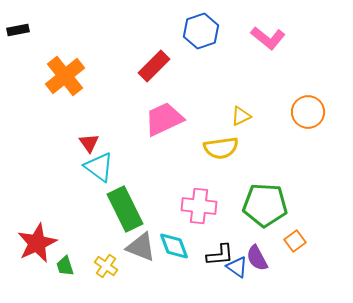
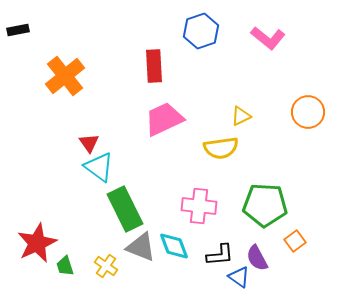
red rectangle: rotated 48 degrees counterclockwise
blue triangle: moved 2 px right, 10 px down
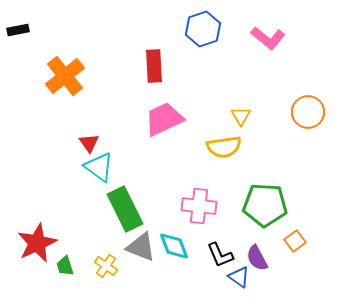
blue hexagon: moved 2 px right, 2 px up
yellow triangle: rotated 35 degrees counterclockwise
yellow semicircle: moved 3 px right, 1 px up
black L-shape: rotated 72 degrees clockwise
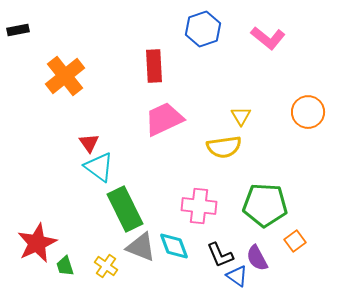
blue triangle: moved 2 px left, 1 px up
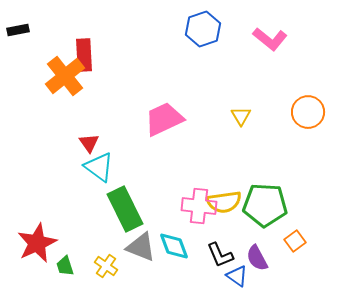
pink L-shape: moved 2 px right, 1 px down
red rectangle: moved 70 px left, 11 px up
yellow semicircle: moved 55 px down
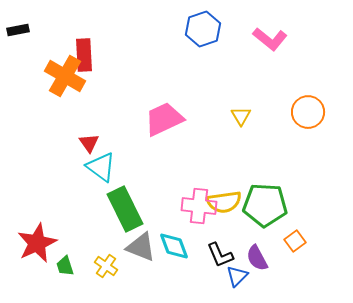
orange cross: rotated 21 degrees counterclockwise
cyan triangle: moved 2 px right
blue triangle: rotated 40 degrees clockwise
